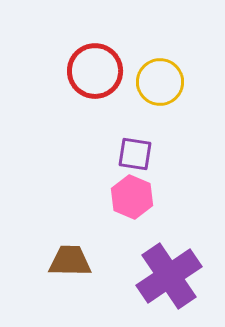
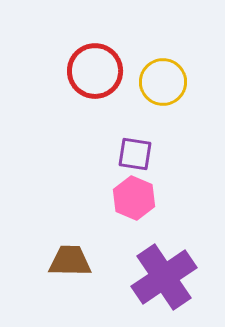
yellow circle: moved 3 px right
pink hexagon: moved 2 px right, 1 px down
purple cross: moved 5 px left, 1 px down
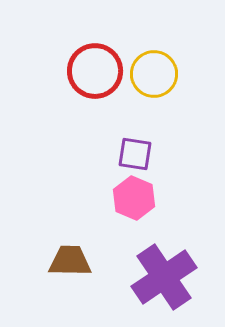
yellow circle: moved 9 px left, 8 px up
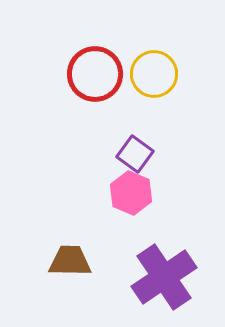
red circle: moved 3 px down
purple square: rotated 27 degrees clockwise
pink hexagon: moved 3 px left, 5 px up
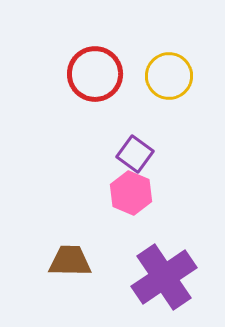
yellow circle: moved 15 px right, 2 px down
